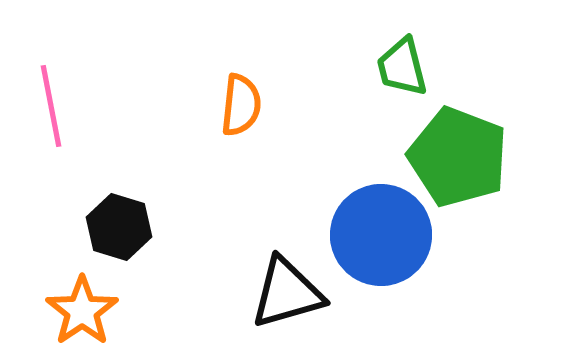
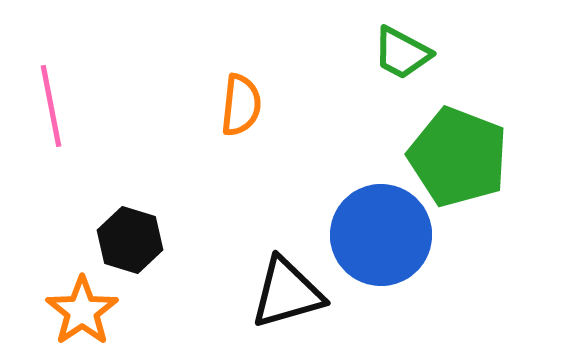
green trapezoid: moved 14 px up; rotated 48 degrees counterclockwise
black hexagon: moved 11 px right, 13 px down
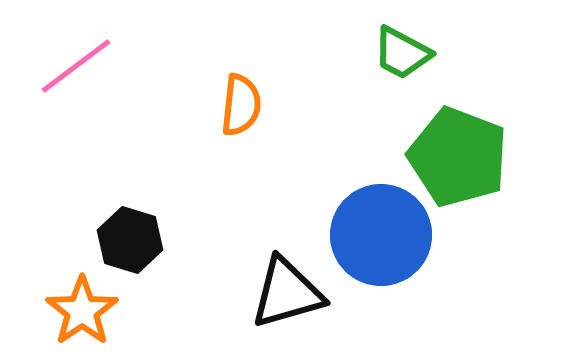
pink line: moved 25 px right, 40 px up; rotated 64 degrees clockwise
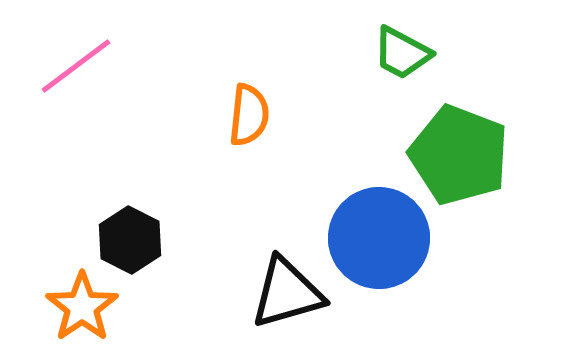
orange semicircle: moved 8 px right, 10 px down
green pentagon: moved 1 px right, 2 px up
blue circle: moved 2 px left, 3 px down
black hexagon: rotated 10 degrees clockwise
orange star: moved 4 px up
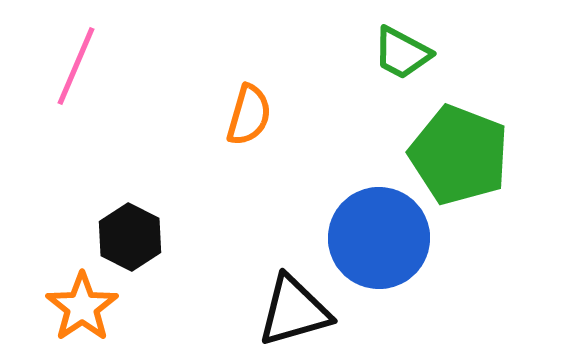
pink line: rotated 30 degrees counterclockwise
orange semicircle: rotated 10 degrees clockwise
black hexagon: moved 3 px up
black triangle: moved 7 px right, 18 px down
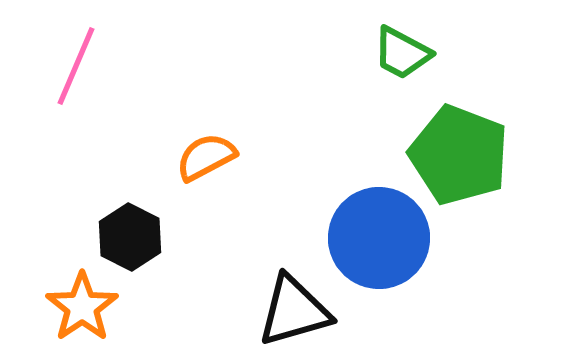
orange semicircle: moved 43 px left, 42 px down; rotated 134 degrees counterclockwise
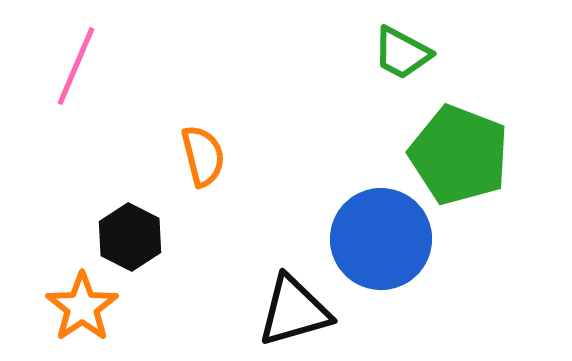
orange semicircle: moved 3 px left, 1 px up; rotated 104 degrees clockwise
blue circle: moved 2 px right, 1 px down
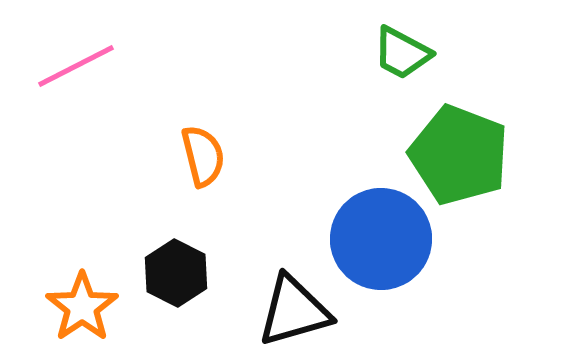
pink line: rotated 40 degrees clockwise
black hexagon: moved 46 px right, 36 px down
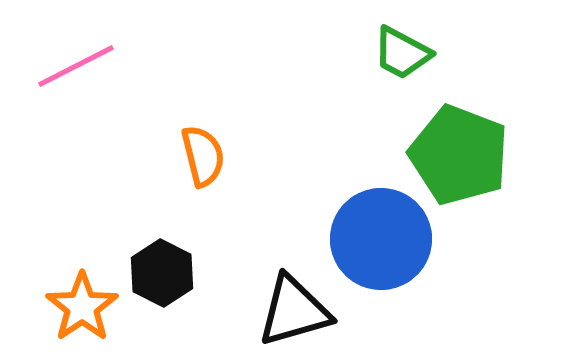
black hexagon: moved 14 px left
